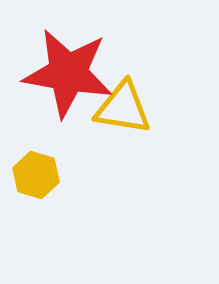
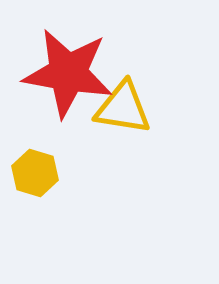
yellow hexagon: moved 1 px left, 2 px up
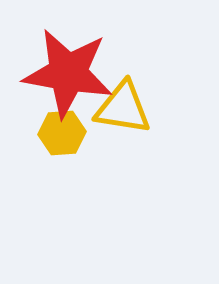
yellow hexagon: moved 27 px right, 40 px up; rotated 21 degrees counterclockwise
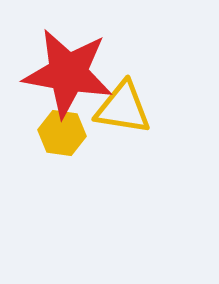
yellow hexagon: rotated 12 degrees clockwise
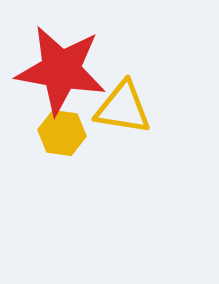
red star: moved 7 px left, 3 px up
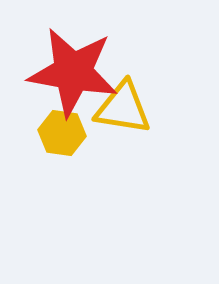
red star: moved 12 px right, 2 px down
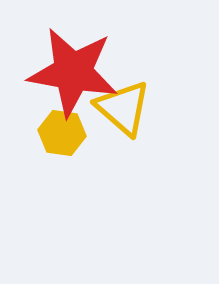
yellow triangle: rotated 32 degrees clockwise
